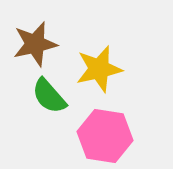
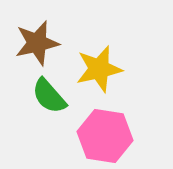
brown star: moved 2 px right, 1 px up
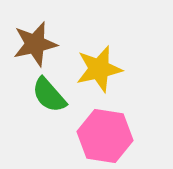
brown star: moved 2 px left, 1 px down
green semicircle: moved 1 px up
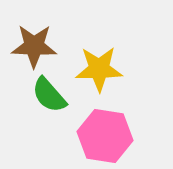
brown star: moved 1 px left, 2 px down; rotated 15 degrees clockwise
yellow star: rotated 12 degrees clockwise
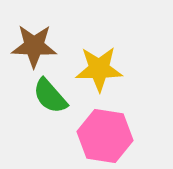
green semicircle: moved 1 px right, 1 px down
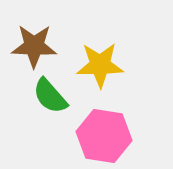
yellow star: moved 1 px right, 4 px up
pink hexagon: moved 1 px left
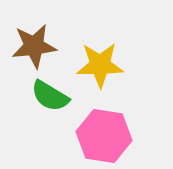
brown star: rotated 9 degrees counterclockwise
green semicircle: rotated 18 degrees counterclockwise
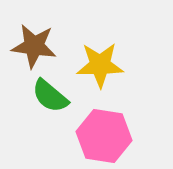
brown star: rotated 15 degrees clockwise
green semicircle: rotated 9 degrees clockwise
